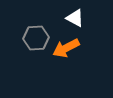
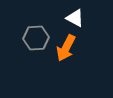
orange arrow: rotated 36 degrees counterclockwise
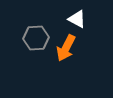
white triangle: moved 2 px right, 1 px down
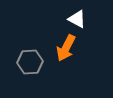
gray hexagon: moved 6 px left, 24 px down
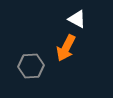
gray hexagon: moved 1 px right, 4 px down
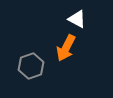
gray hexagon: rotated 15 degrees counterclockwise
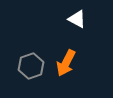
orange arrow: moved 15 px down
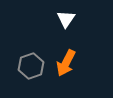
white triangle: moved 11 px left; rotated 36 degrees clockwise
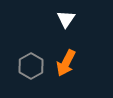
gray hexagon: rotated 10 degrees counterclockwise
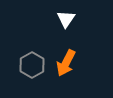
gray hexagon: moved 1 px right, 1 px up
